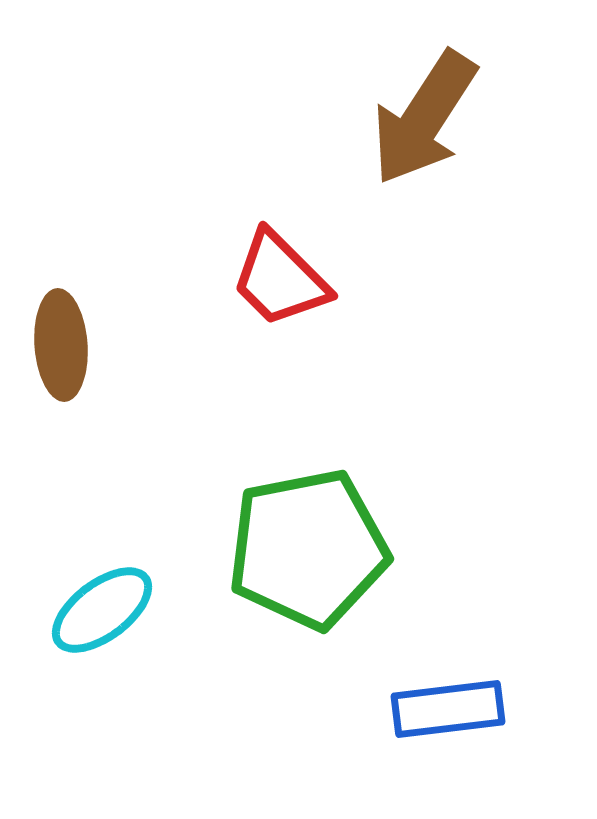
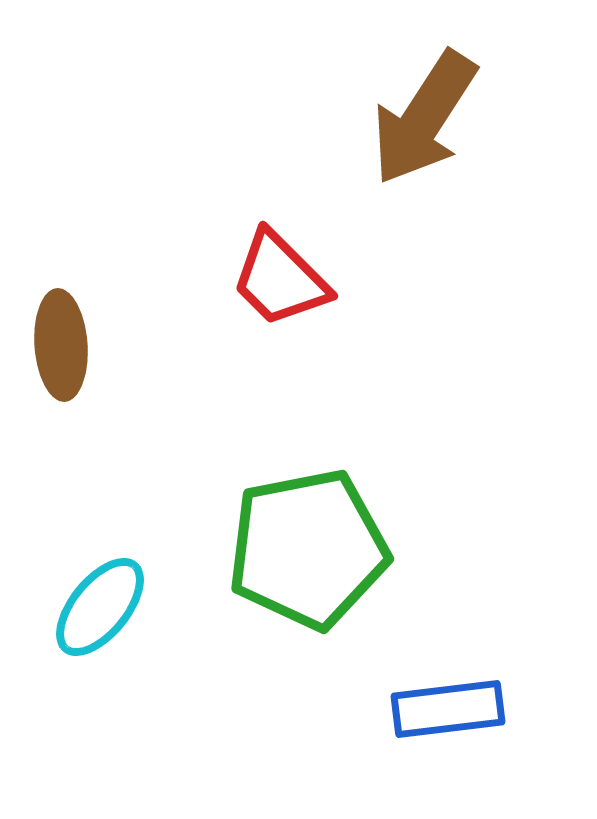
cyan ellipse: moved 2 px left, 3 px up; rotated 14 degrees counterclockwise
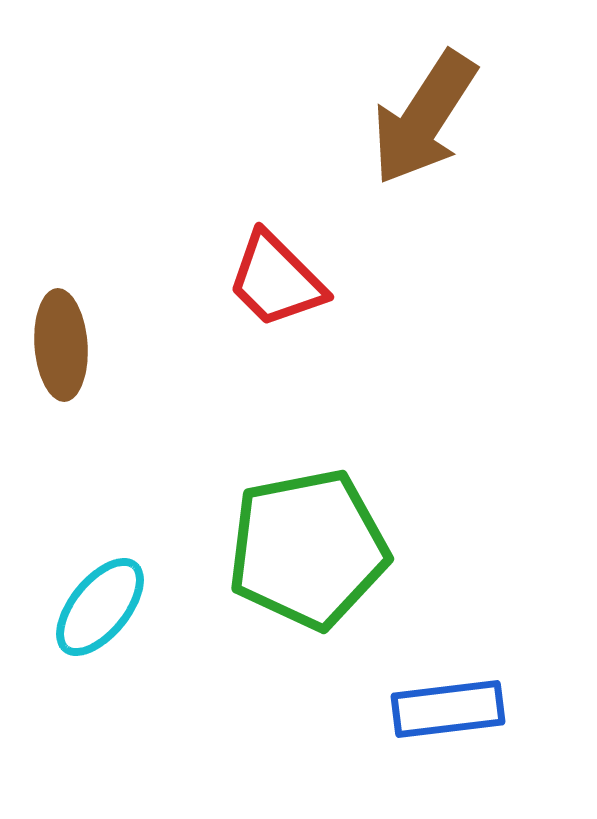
red trapezoid: moved 4 px left, 1 px down
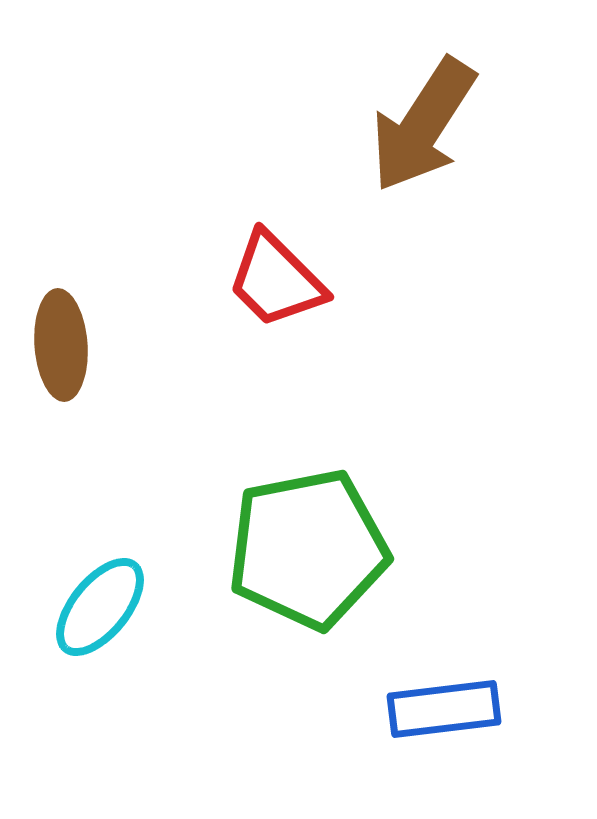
brown arrow: moved 1 px left, 7 px down
blue rectangle: moved 4 px left
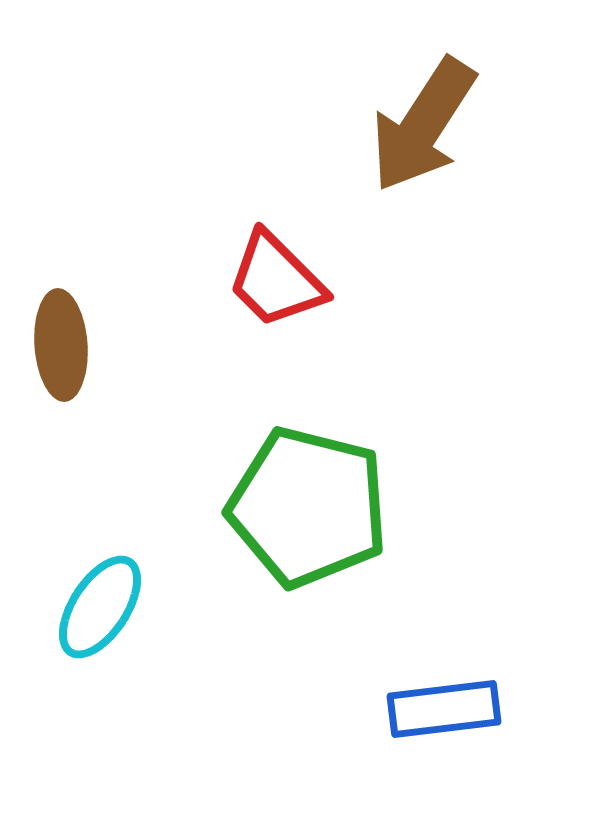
green pentagon: moved 42 px up; rotated 25 degrees clockwise
cyan ellipse: rotated 6 degrees counterclockwise
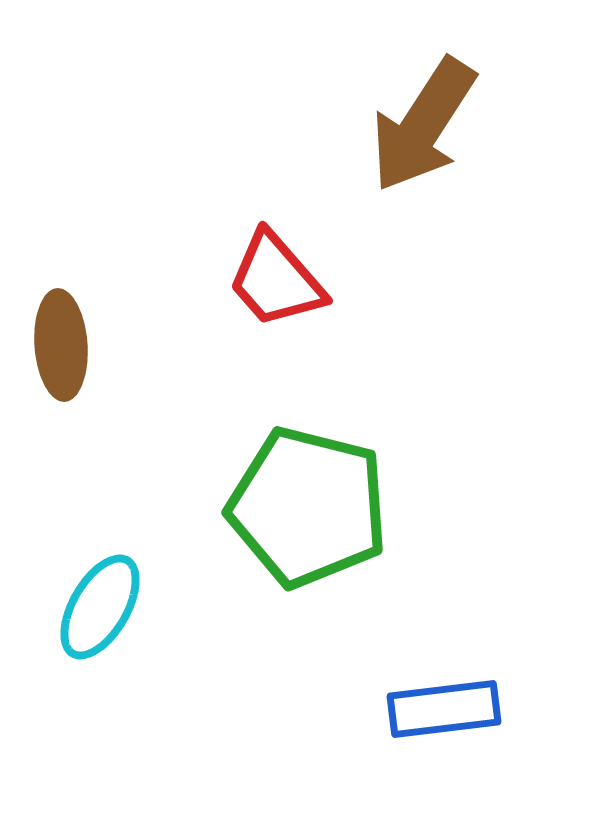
red trapezoid: rotated 4 degrees clockwise
cyan ellipse: rotated 3 degrees counterclockwise
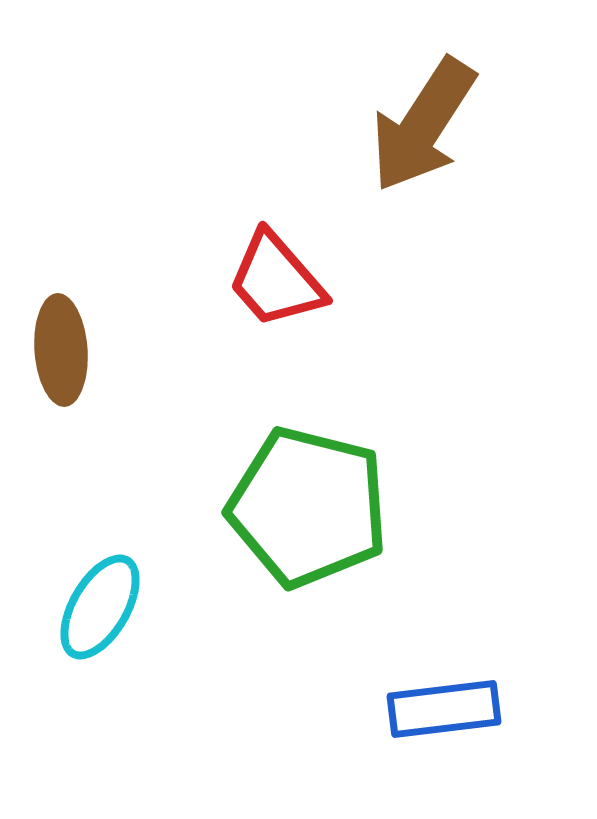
brown ellipse: moved 5 px down
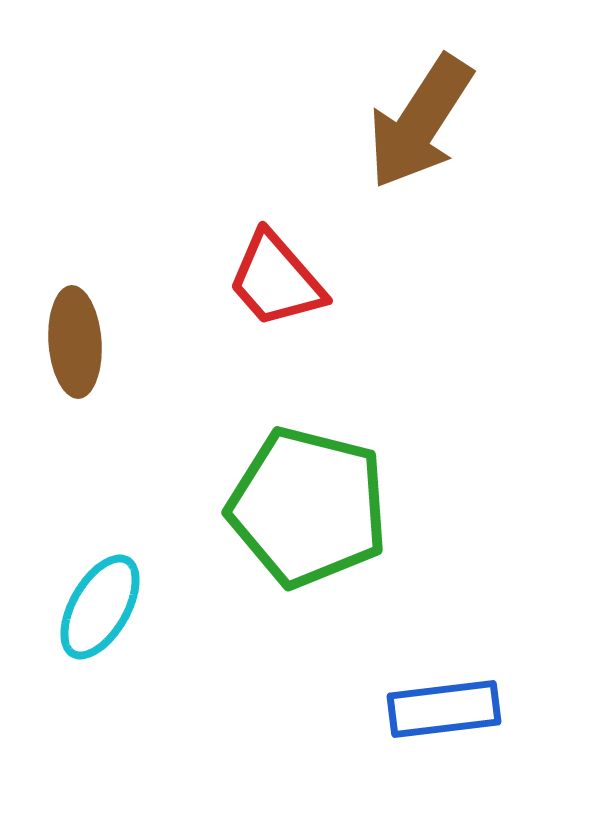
brown arrow: moved 3 px left, 3 px up
brown ellipse: moved 14 px right, 8 px up
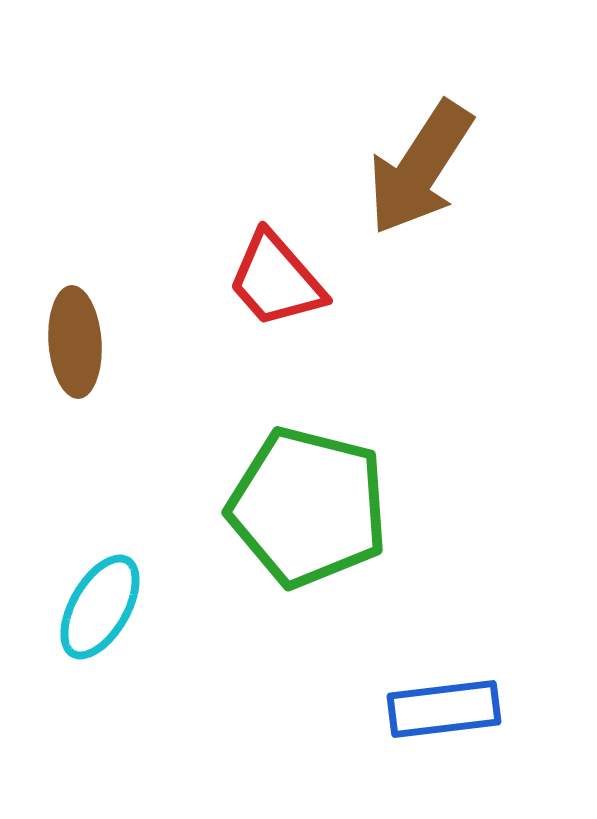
brown arrow: moved 46 px down
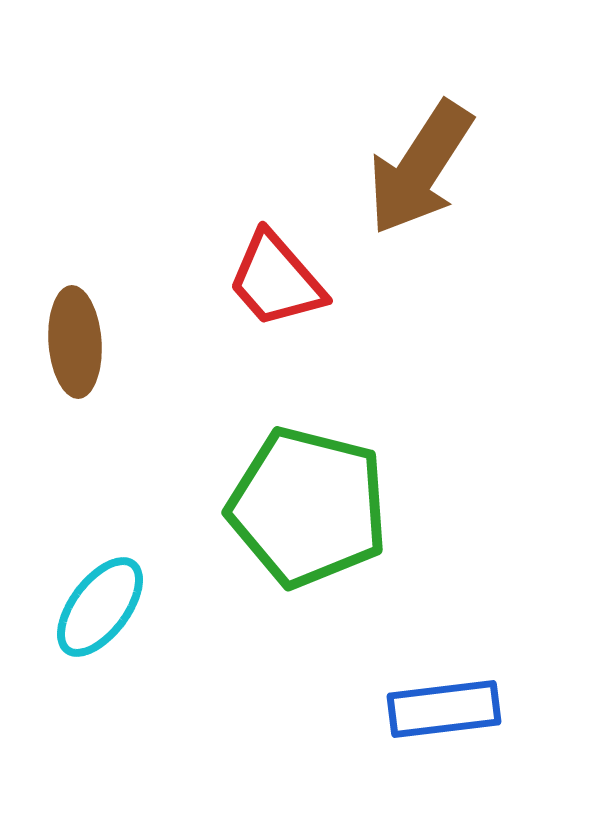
cyan ellipse: rotated 7 degrees clockwise
